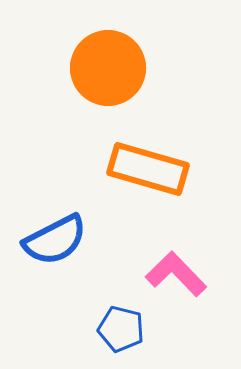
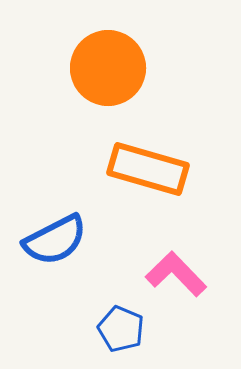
blue pentagon: rotated 9 degrees clockwise
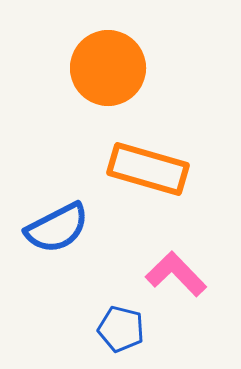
blue semicircle: moved 2 px right, 12 px up
blue pentagon: rotated 9 degrees counterclockwise
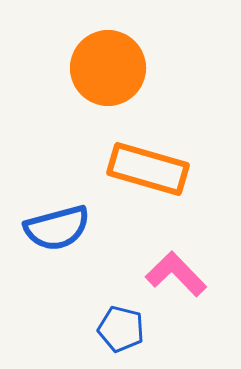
blue semicircle: rotated 12 degrees clockwise
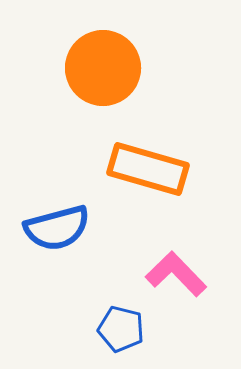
orange circle: moved 5 px left
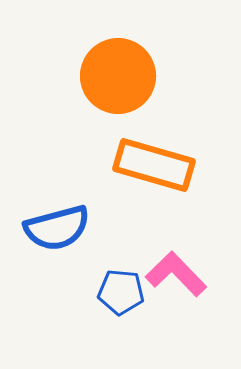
orange circle: moved 15 px right, 8 px down
orange rectangle: moved 6 px right, 4 px up
blue pentagon: moved 37 px up; rotated 9 degrees counterclockwise
